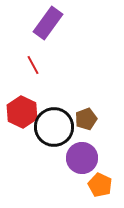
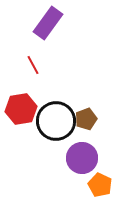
red hexagon: moved 1 px left, 3 px up; rotated 24 degrees clockwise
black circle: moved 2 px right, 6 px up
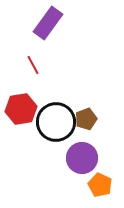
black circle: moved 1 px down
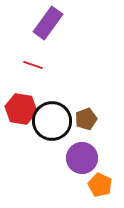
red line: rotated 42 degrees counterclockwise
red hexagon: rotated 20 degrees clockwise
black circle: moved 4 px left, 1 px up
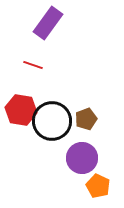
red hexagon: moved 1 px down
orange pentagon: moved 2 px left, 1 px down
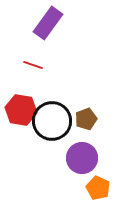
orange pentagon: moved 2 px down
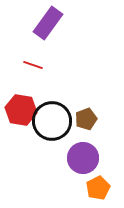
purple circle: moved 1 px right
orange pentagon: rotated 20 degrees clockwise
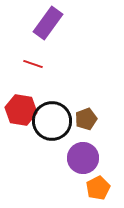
red line: moved 1 px up
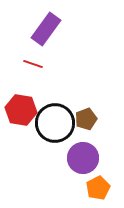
purple rectangle: moved 2 px left, 6 px down
black circle: moved 3 px right, 2 px down
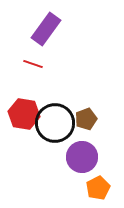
red hexagon: moved 3 px right, 4 px down
purple circle: moved 1 px left, 1 px up
